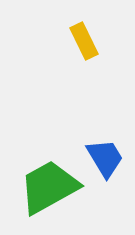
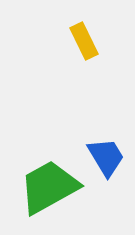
blue trapezoid: moved 1 px right, 1 px up
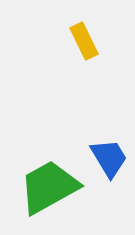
blue trapezoid: moved 3 px right, 1 px down
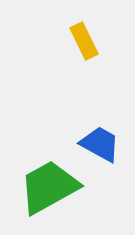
blue trapezoid: moved 9 px left, 14 px up; rotated 30 degrees counterclockwise
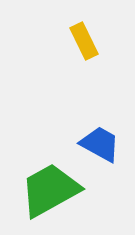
green trapezoid: moved 1 px right, 3 px down
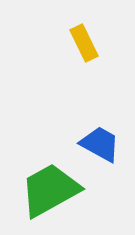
yellow rectangle: moved 2 px down
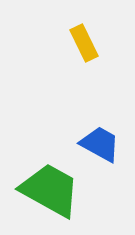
green trapezoid: rotated 58 degrees clockwise
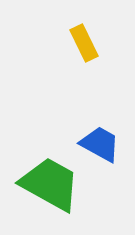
green trapezoid: moved 6 px up
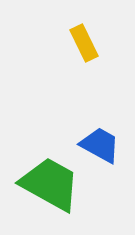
blue trapezoid: moved 1 px down
